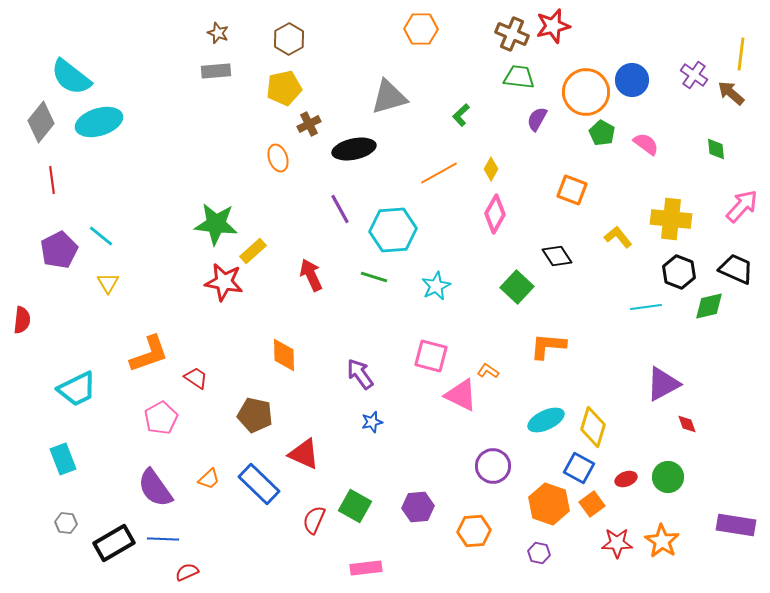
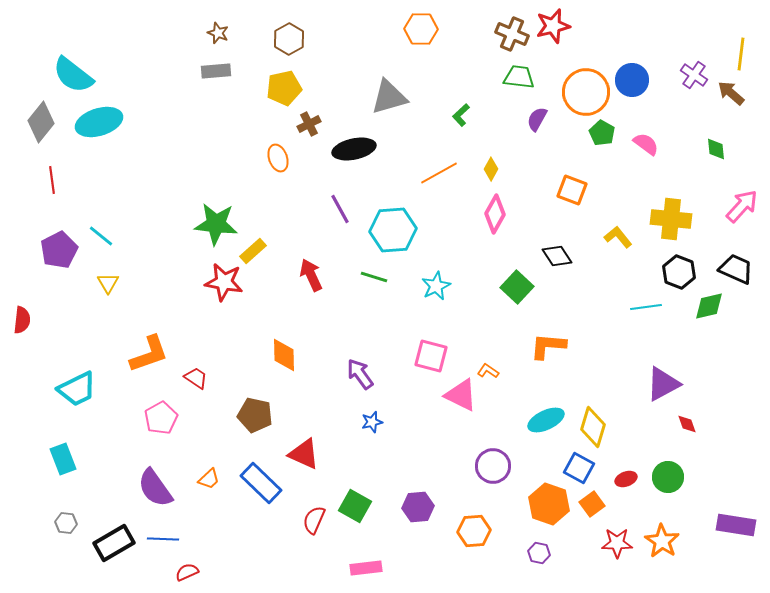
cyan semicircle at (71, 77): moved 2 px right, 2 px up
blue rectangle at (259, 484): moved 2 px right, 1 px up
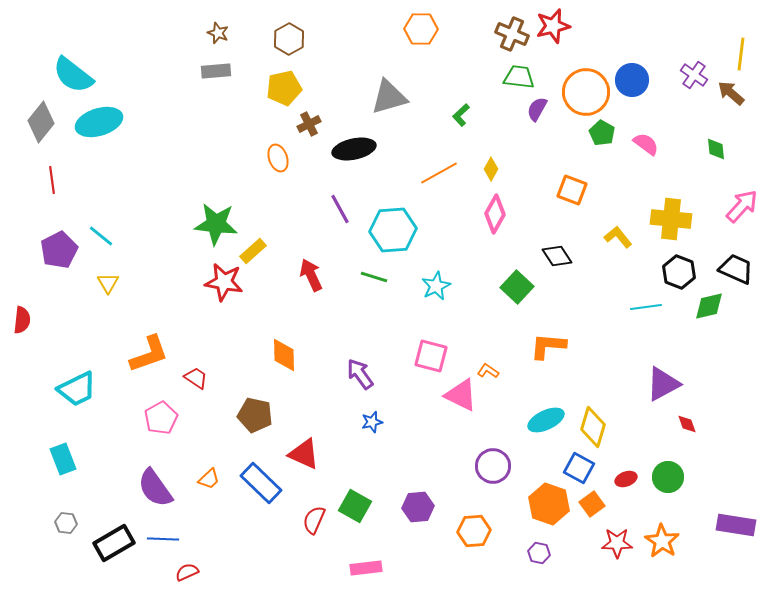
purple semicircle at (537, 119): moved 10 px up
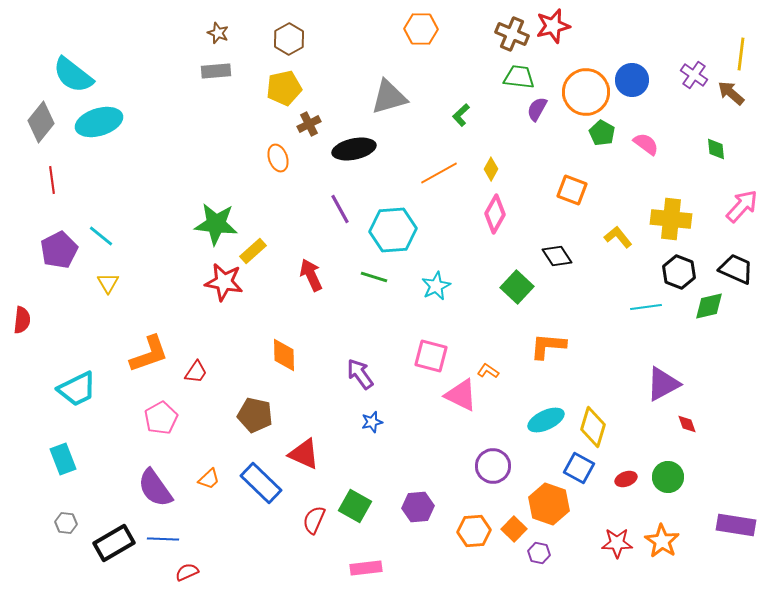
red trapezoid at (196, 378): moved 6 px up; rotated 90 degrees clockwise
orange square at (592, 504): moved 78 px left, 25 px down; rotated 10 degrees counterclockwise
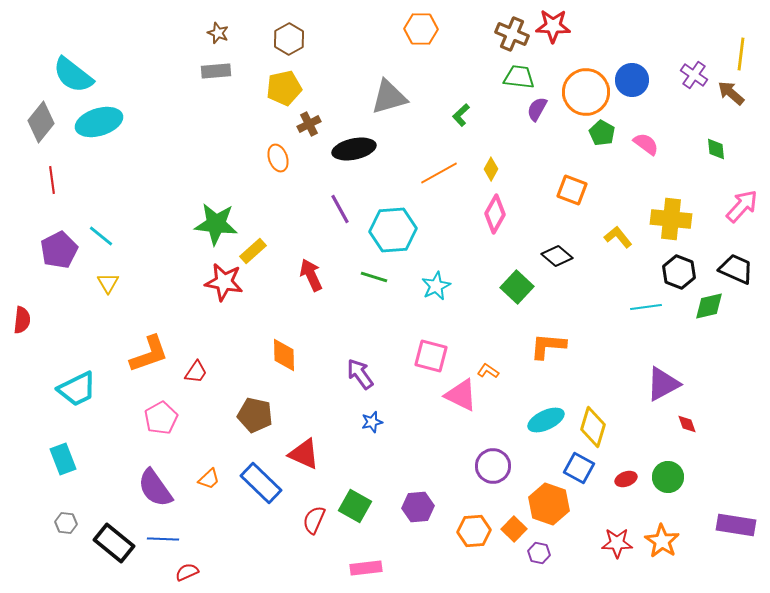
red star at (553, 26): rotated 16 degrees clockwise
black diamond at (557, 256): rotated 16 degrees counterclockwise
black rectangle at (114, 543): rotated 69 degrees clockwise
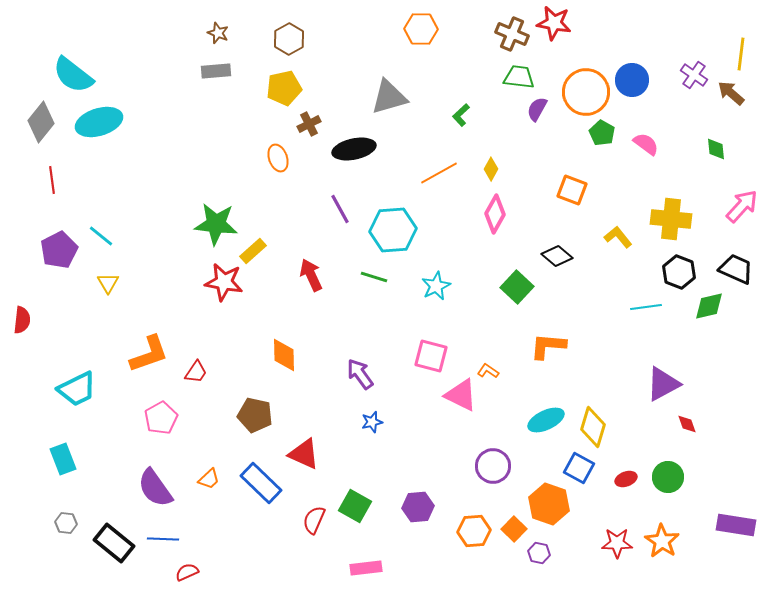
red star at (553, 26): moved 1 px right, 3 px up; rotated 8 degrees clockwise
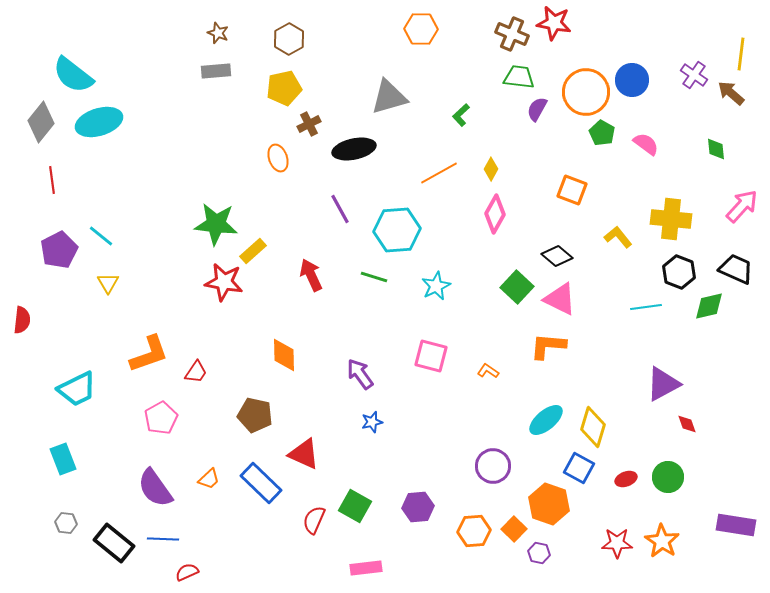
cyan hexagon at (393, 230): moved 4 px right
pink triangle at (461, 395): moved 99 px right, 96 px up
cyan ellipse at (546, 420): rotated 15 degrees counterclockwise
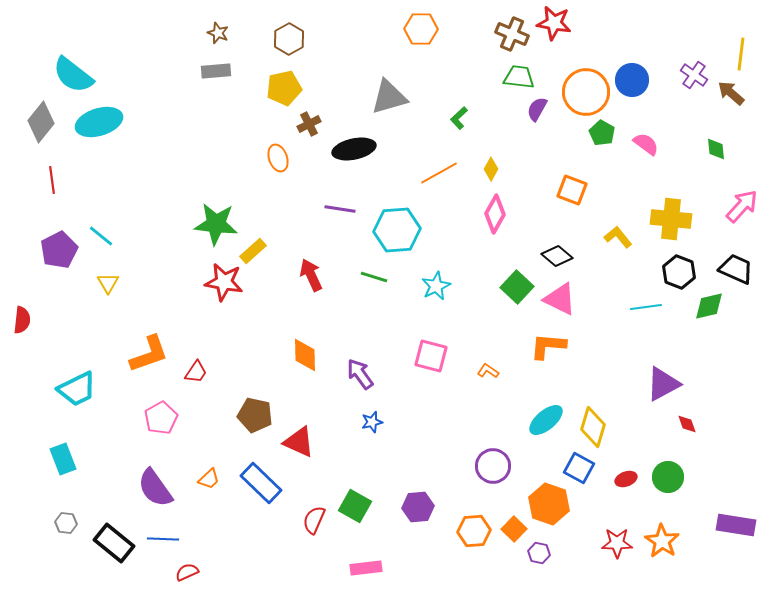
green L-shape at (461, 115): moved 2 px left, 3 px down
purple line at (340, 209): rotated 52 degrees counterclockwise
orange diamond at (284, 355): moved 21 px right
red triangle at (304, 454): moved 5 px left, 12 px up
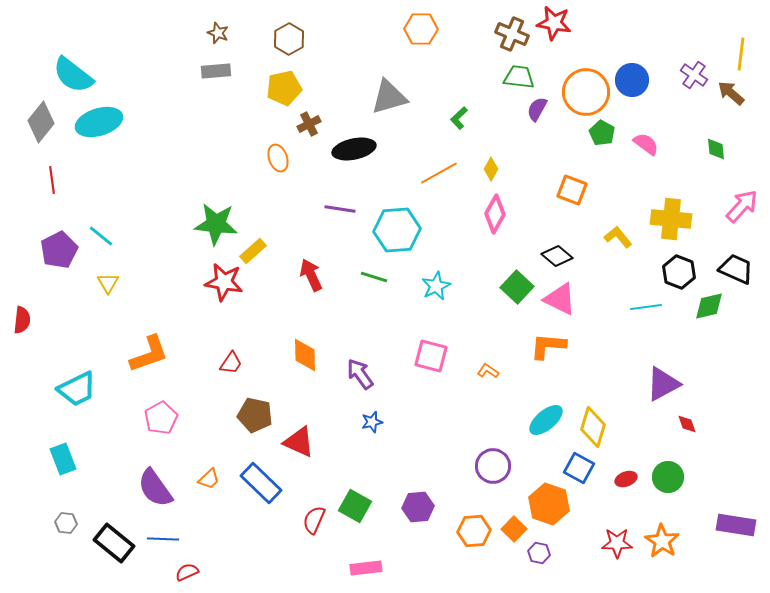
red trapezoid at (196, 372): moved 35 px right, 9 px up
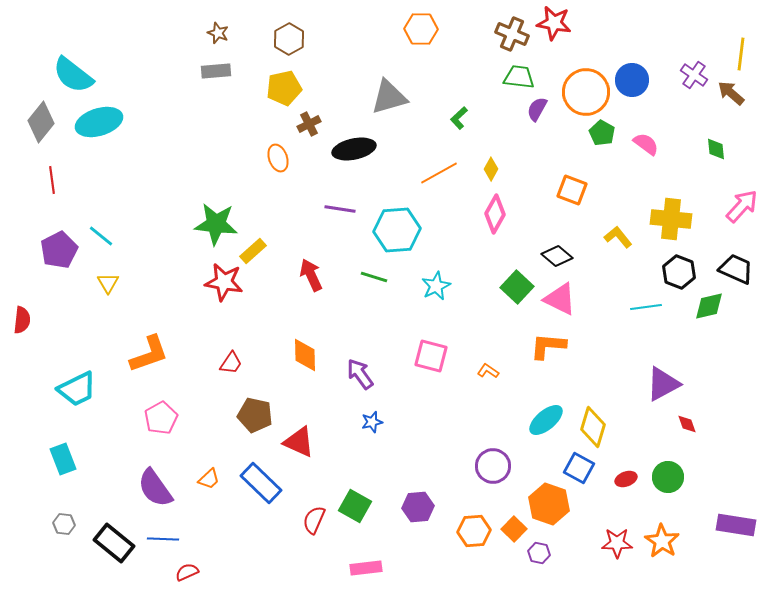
gray hexagon at (66, 523): moved 2 px left, 1 px down
